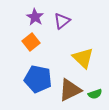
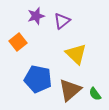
purple star: moved 1 px right, 1 px up; rotated 24 degrees clockwise
orange square: moved 13 px left
yellow triangle: moved 7 px left, 4 px up
brown triangle: rotated 15 degrees counterclockwise
green semicircle: rotated 72 degrees clockwise
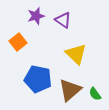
purple triangle: moved 1 px right, 1 px up; rotated 48 degrees counterclockwise
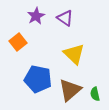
purple star: rotated 12 degrees counterclockwise
purple triangle: moved 2 px right, 2 px up
yellow triangle: moved 2 px left
green semicircle: rotated 24 degrees clockwise
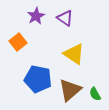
yellow triangle: rotated 10 degrees counterclockwise
green semicircle: rotated 16 degrees counterclockwise
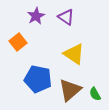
purple triangle: moved 1 px right, 1 px up
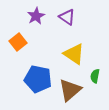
purple triangle: moved 1 px right
green semicircle: moved 18 px up; rotated 40 degrees clockwise
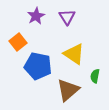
purple triangle: rotated 24 degrees clockwise
blue pentagon: moved 13 px up
brown triangle: moved 2 px left
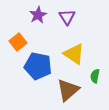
purple star: moved 2 px right, 1 px up
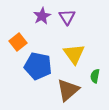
purple star: moved 4 px right, 1 px down
yellow triangle: rotated 20 degrees clockwise
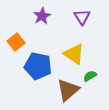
purple triangle: moved 15 px right
orange square: moved 2 px left
yellow triangle: rotated 20 degrees counterclockwise
green semicircle: moved 5 px left; rotated 48 degrees clockwise
